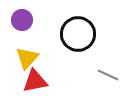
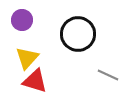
red triangle: rotated 28 degrees clockwise
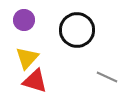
purple circle: moved 2 px right
black circle: moved 1 px left, 4 px up
gray line: moved 1 px left, 2 px down
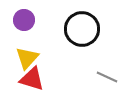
black circle: moved 5 px right, 1 px up
red triangle: moved 3 px left, 2 px up
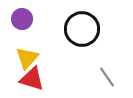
purple circle: moved 2 px left, 1 px up
gray line: rotated 30 degrees clockwise
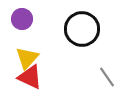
red triangle: moved 2 px left, 2 px up; rotated 8 degrees clockwise
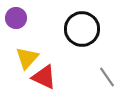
purple circle: moved 6 px left, 1 px up
red triangle: moved 14 px right
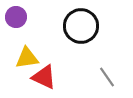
purple circle: moved 1 px up
black circle: moved 1 px left, 3 px up
yellow triangle: rotated 40 degrees clockwise
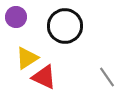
black circle: moved 16 px left
yellow triangle: rotated 25 degrees counterclockwise
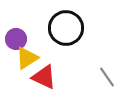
purple circle: moved 22 px down
black circle: moved 1 px right, 2 px down
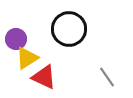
black circle: moved 3 px right, 1 px down
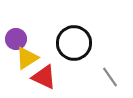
black circle: moved 5 px right, 14 px down
gray line: moved 3 px right
